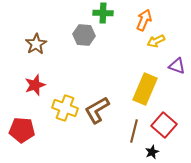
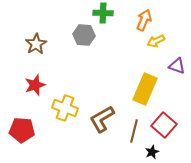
brown L-shape: moved 5 px right, 9 px down
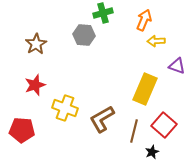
green cross: rotated 18 degrees counterclockwise
yellow arrow: rotated 24 degrees clockwise
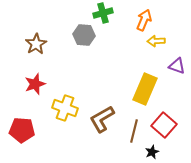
red star: moved 1 px up
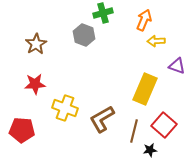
gray hexagon: rotated 15 degrees clockwise
red star: rotated 15 degrees clockwise
black star: moved 2 px left, 2 px up; rotated 16 degrees clockwise
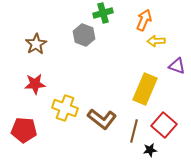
brown L-shape: rotated 112 degrees counterclockwise
red pentagon: moved 2 px right
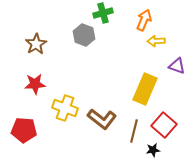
black star: moved 3 px right
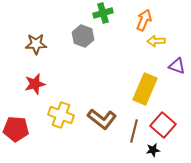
gray hexagon: moved 1 px left, 1 px down
brown star: rotated 30 degrees clockwise
red star: rotated 10 degrees counterclockwise
yellow cross: moved 4 px left, 7 px down
red square: moved 1 px left
red pentagon: moved 8 px left, 1 px up
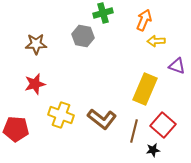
gray hexagon: rotated 10 degrees counterclockwise
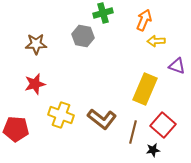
brown line: moved 1 px left, 1 px down
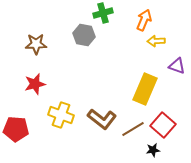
gray hexagon: moved 1 px right, 1 px up
brown line: moved 3 px up; rotated 45 degrees clockwise
